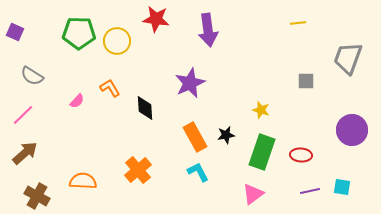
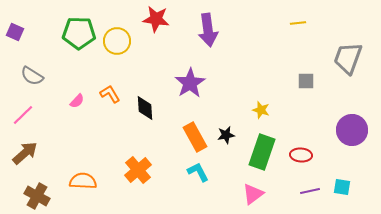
purple star: rotated 8 degrees counterclockwise
orange L-shape: moved 6 px down
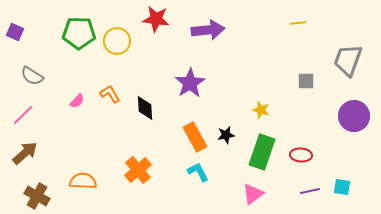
purple arrow: rotated 88 degrees counterclockwise
gray trapezoid: moved 2 px down
purple circle: moved 2 px right, 14 px up
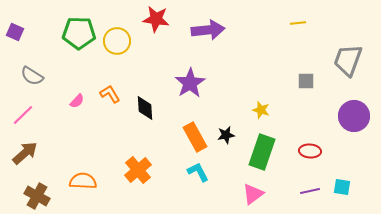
red ellipse: moved 9 px right, 4 px up
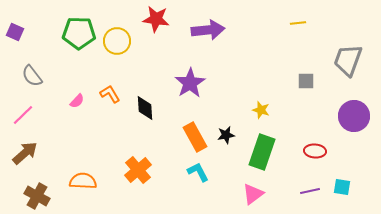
gray semicircle: rotated 20 degrees clockwise
red ellipse: moved 5 px right
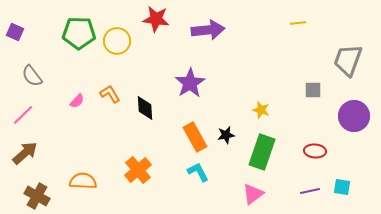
gray square: moved 7 px right, 9 px down
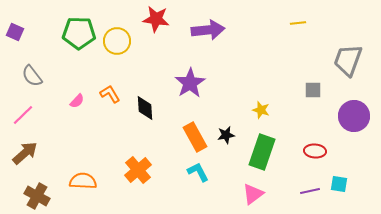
cyan square: moved 3 px left, 3 px up
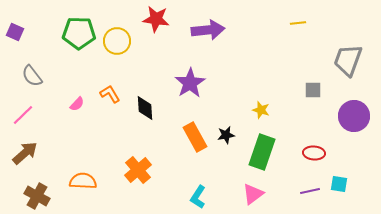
pink semicircle: moved 3 px down
red ellipse: moved 1 px left, 2 px down
cyan L-shape: moved 25 px down; rotated 120 degrees counterclockwise
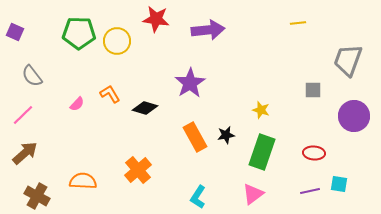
black diamond: rotated 70 degrees counterclockwise
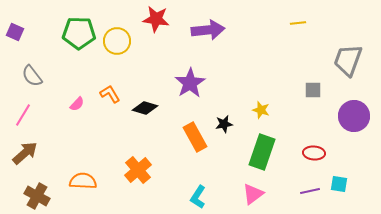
pink line: rotated 15 degrees counterclockwise
black star: moved 2 px left, 11 px up
